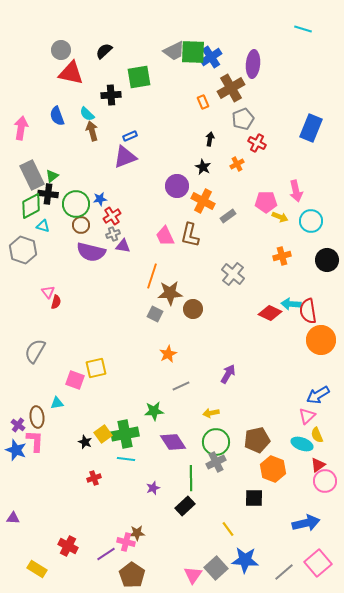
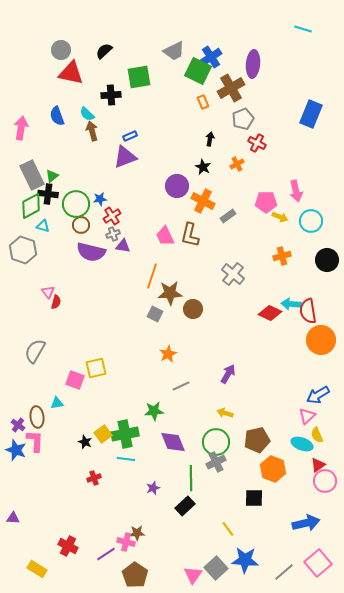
green square at (193, 52): moved 5 px right, 19 px down; rotated 24 degrees clockwise
blue rectangle at (311, 128): moved 14 px up
yellow arrow at (211, 413): moved 14 px right; rotated 28 degrees clockwise
purple diamond at (173, 442): rotated 12 degrees clockwise
brown pentagon at (132, 575): moved 3 px right
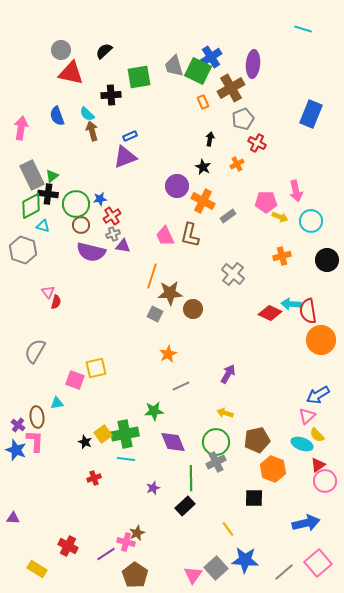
gray trapezoid at (174, 51): moved 15 px down; rotated 100 degrees clockwise
yellow semicircle at (317, 435): rotated 21 degrees counterclockwise
brown star at (137, 533): rotated 21 degrees counterclockwise
